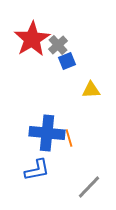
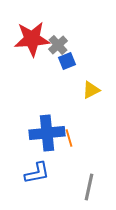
red star: rotated 27 degrees clockwise
yellow triangle: rotated 24 degrees counterclockwise
blue cross: rotated 12 degrees counterclockwise
blue L-shape: moved 3 px down
gray line: rotated 32 degrees counterclockwise
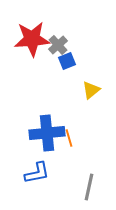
yellow triangle: rotated 12 degrees counterclockwise
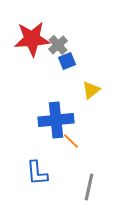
blue cross: moved 9 px right, 13 px up
orange line: moved 2 px right, 3 px down; rotated 30 degrees counterclockwise
blue L-shape: rotated 96 degrees clockwise
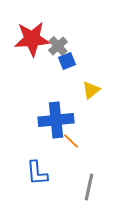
gray cross: moved 1 px down
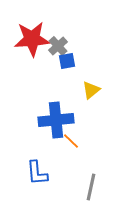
blue square: rotated 12 degrees clockwise
gray line: moved 2 px right
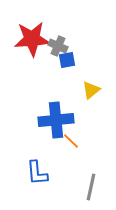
gray cross: rotated 24 degrees counterclockwise
blue square: moved 1 px up
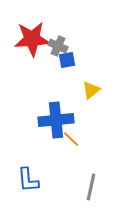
orange line: moved 2 px up
blue L-shape: moved 9 px left, 7 px down
